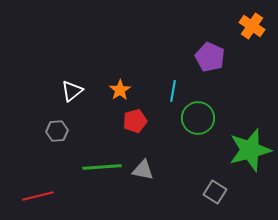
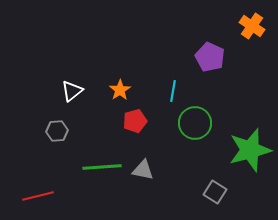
green circle: moved 3 px left, 5 px down
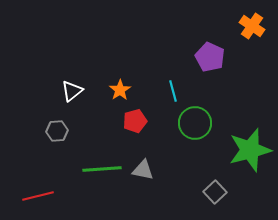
cyan line: rotated 25 degrees counterclockwise
green line: moved 2 px down
gray square: rotated 15 degrees clockwise
